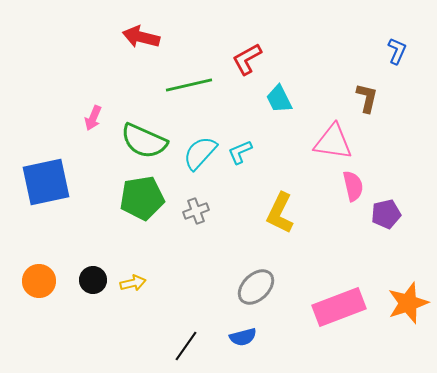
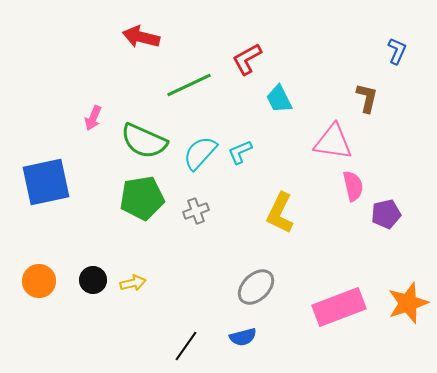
green line: rotated 12 degrees counterclockwise
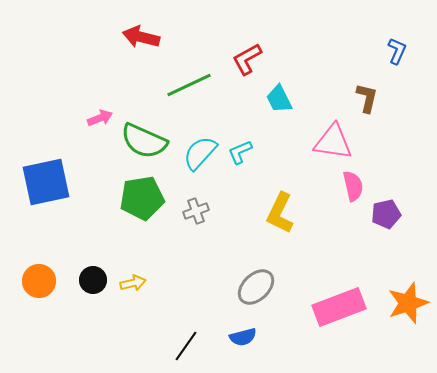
pink arrow: moved 7 px right; rotated 135 degrees counterclockwise
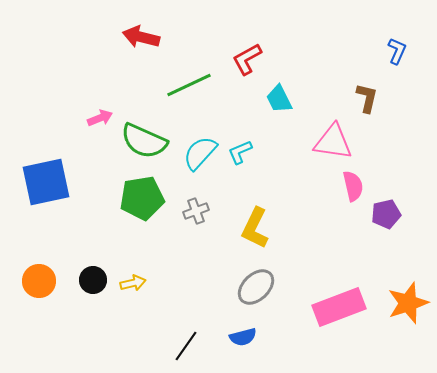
yellow L-shape: moved 25 px left, 15 px down
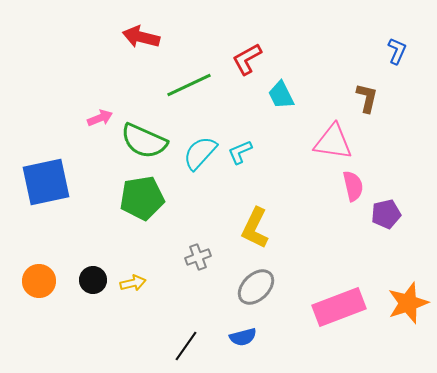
cyan trapezoid: moved 2 px right, 4 px up
gray cross: moved 2 px right, 46 px down
